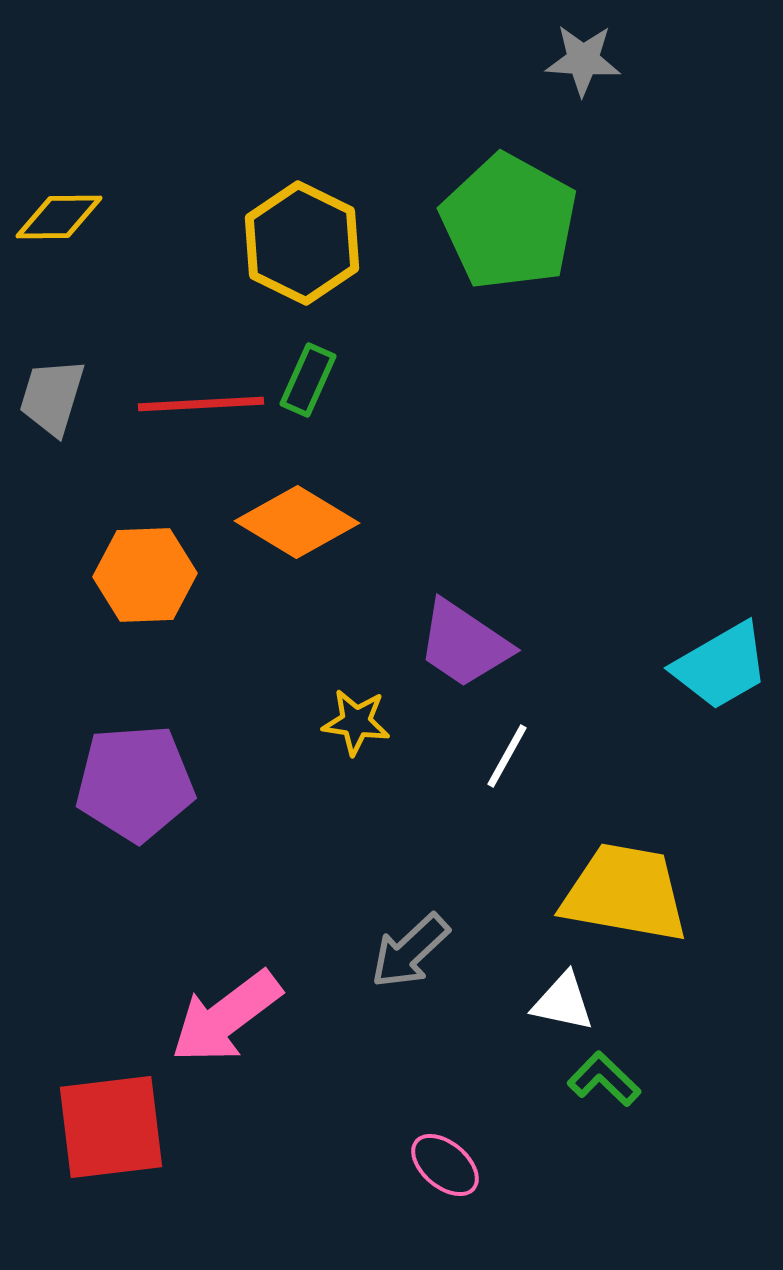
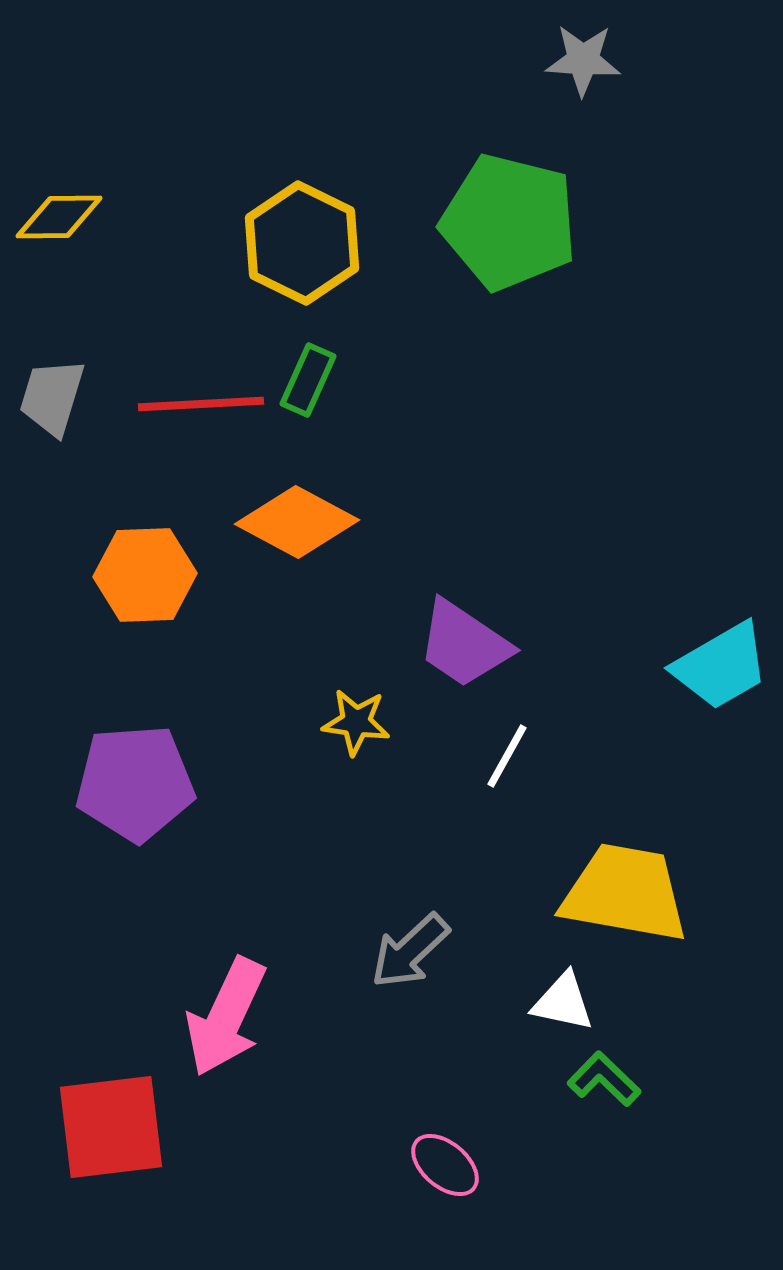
green pentagon: rotated 15 degrees counterclockwise
orange diamond: rotated 3 degrees counterclockwise
pink arrow: rotated 28 degrees counterclockwise
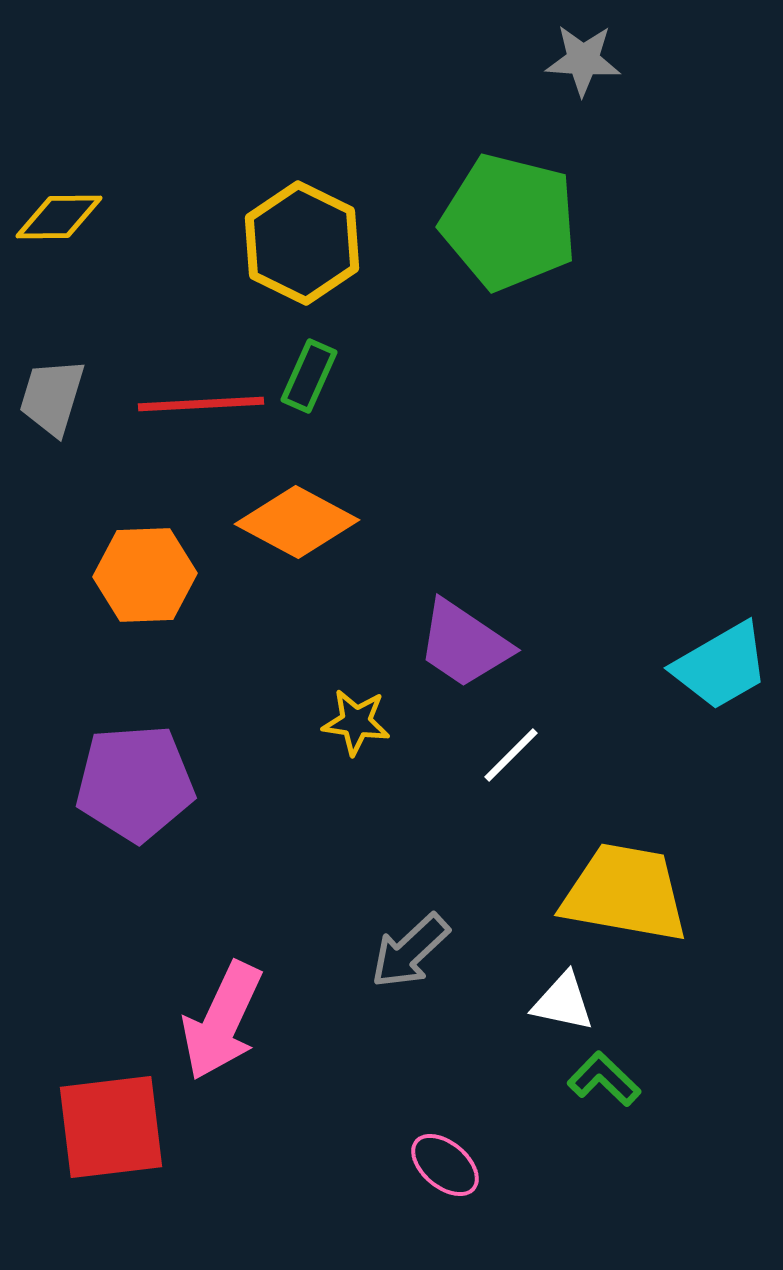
green rectangle: moved 1 px right, 4 px up
white line: moved 4 px right, 1 px up; rotated 16 degrees clockwise
pink arrow: moved 4 px left, 4 px down
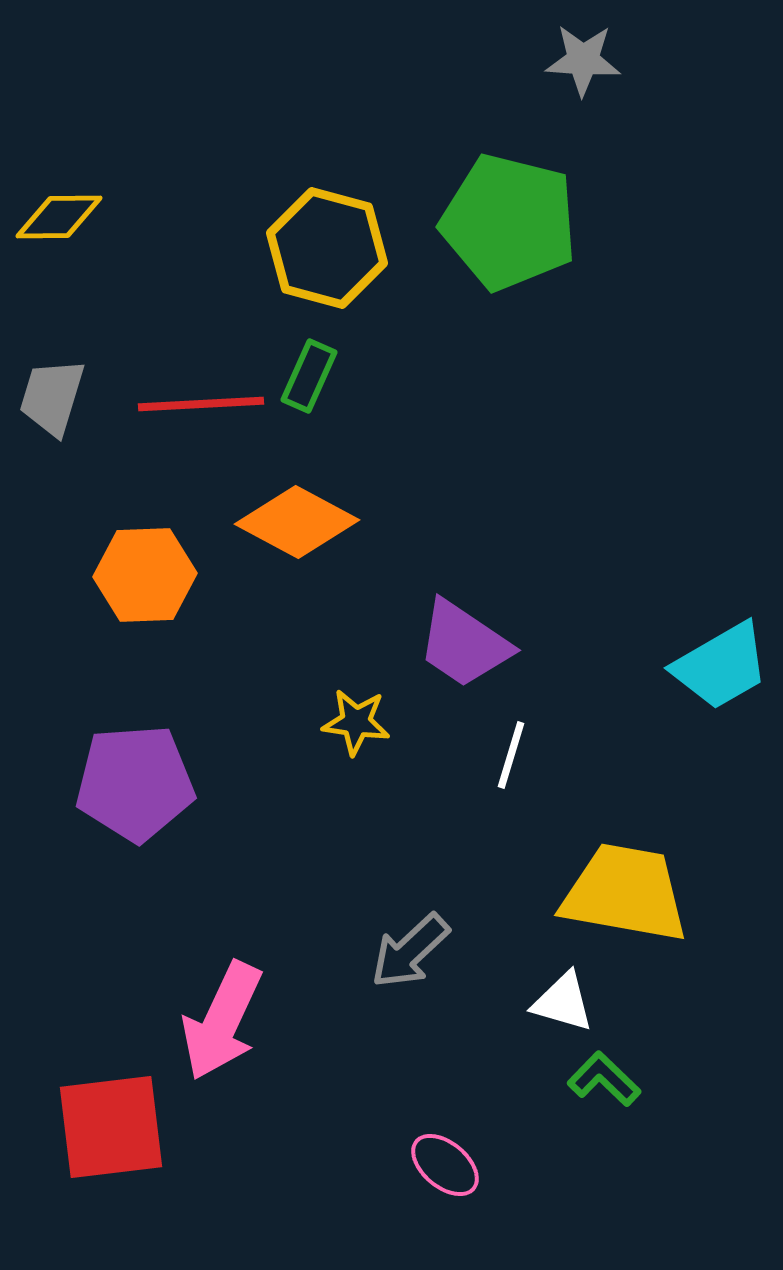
yellow hexagon: moved 25 px right, 5 px down; rotated 11 degrees counterclockwise
white line: rotated 28 degrees counterclockwise
white triangle: rotated 4 degrees clockwise
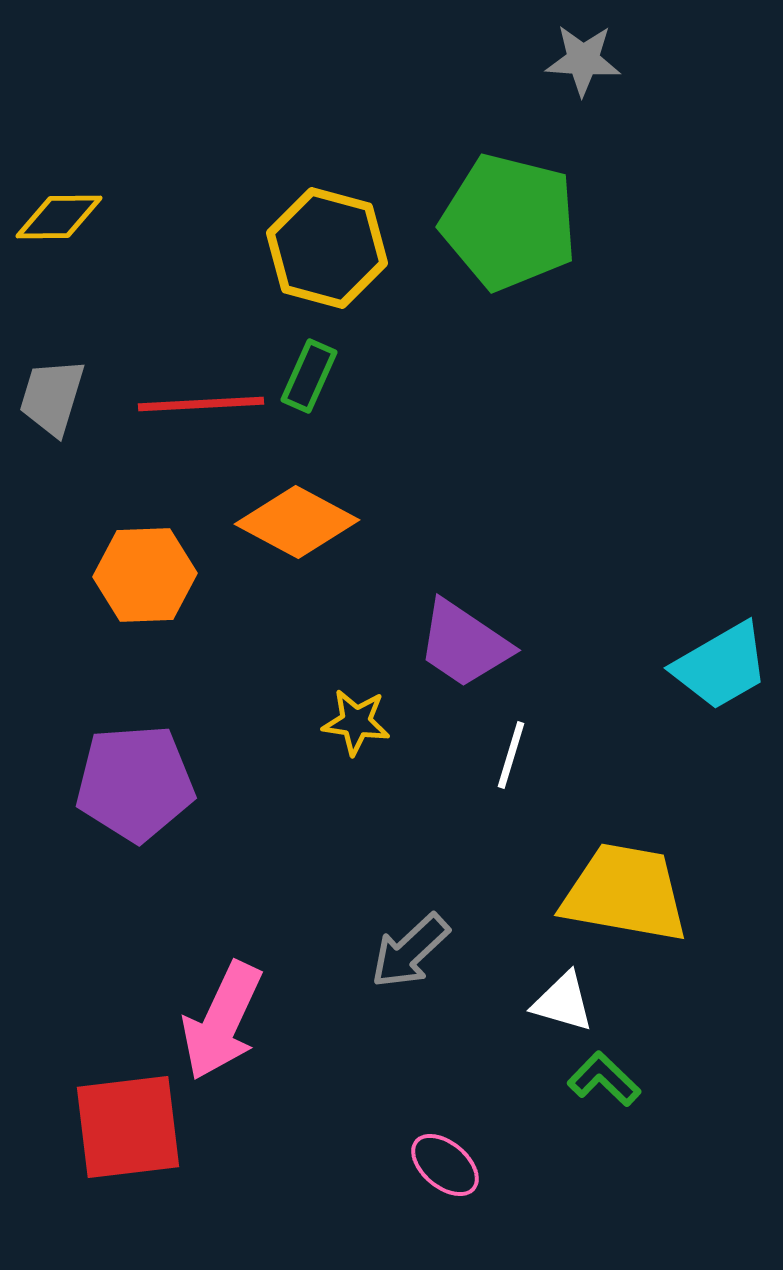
red square: moved 17 px right
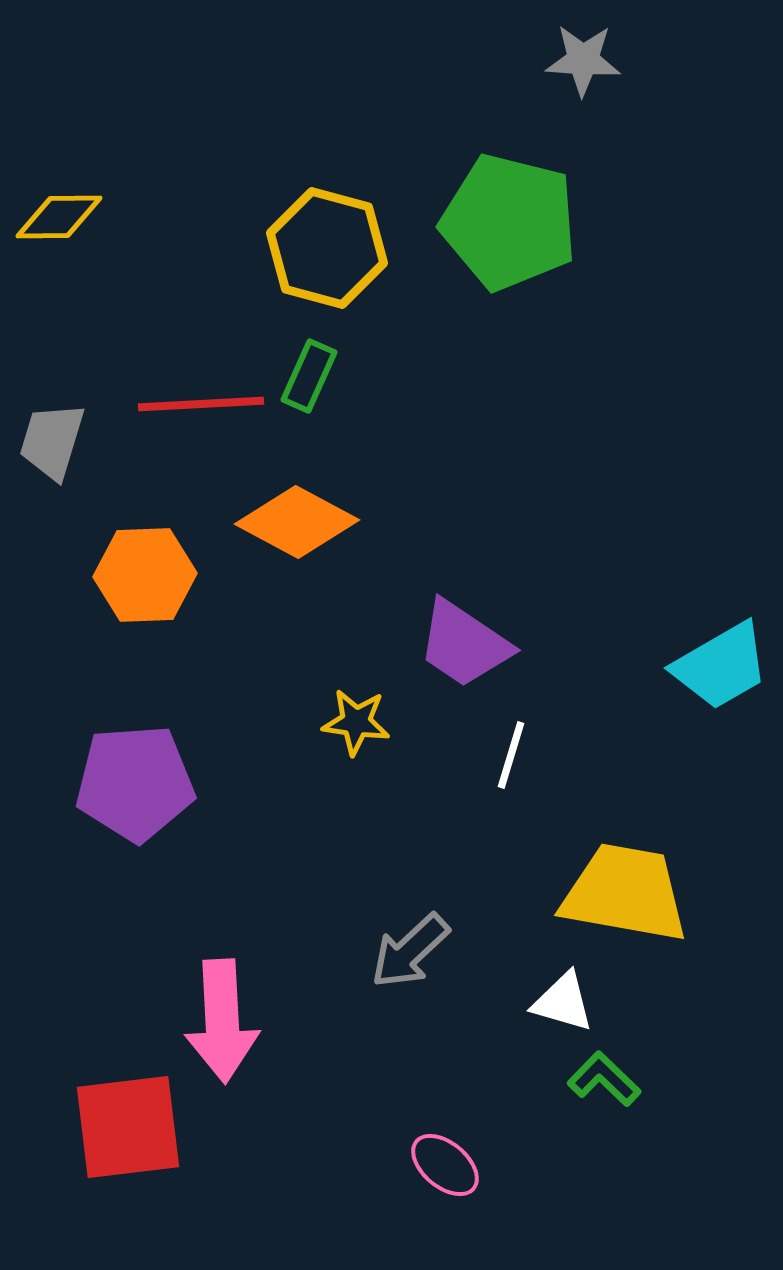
gray trapezoid: moved 44 px down
pink arrow: rotated 28 degrees counterclockwise
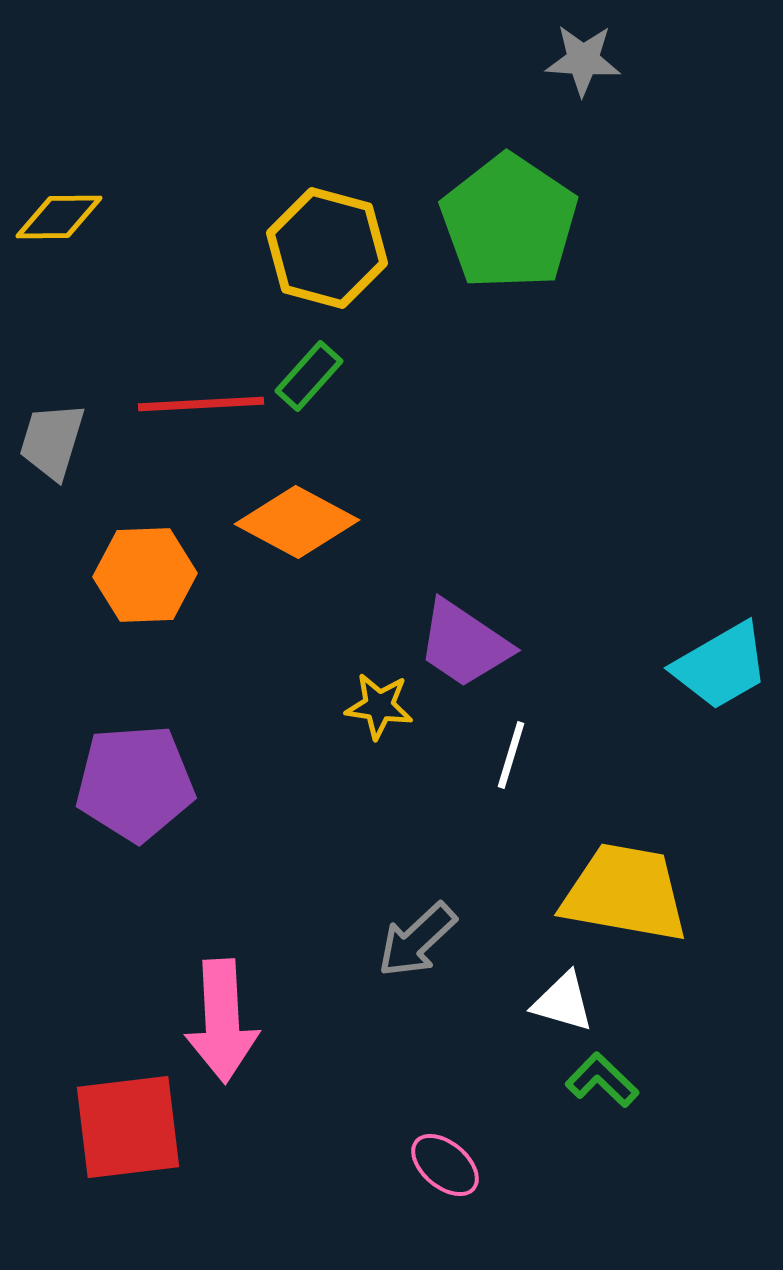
green pentagon: rotated 20 degrees clockwise
green rectangle: rotated 18 degrees clockwise
yellow star: moved 23 px right, 16 px up
gray arrow: moved 7 px right, 11 px up
green L-shape: moved 2 px left, 1 px down
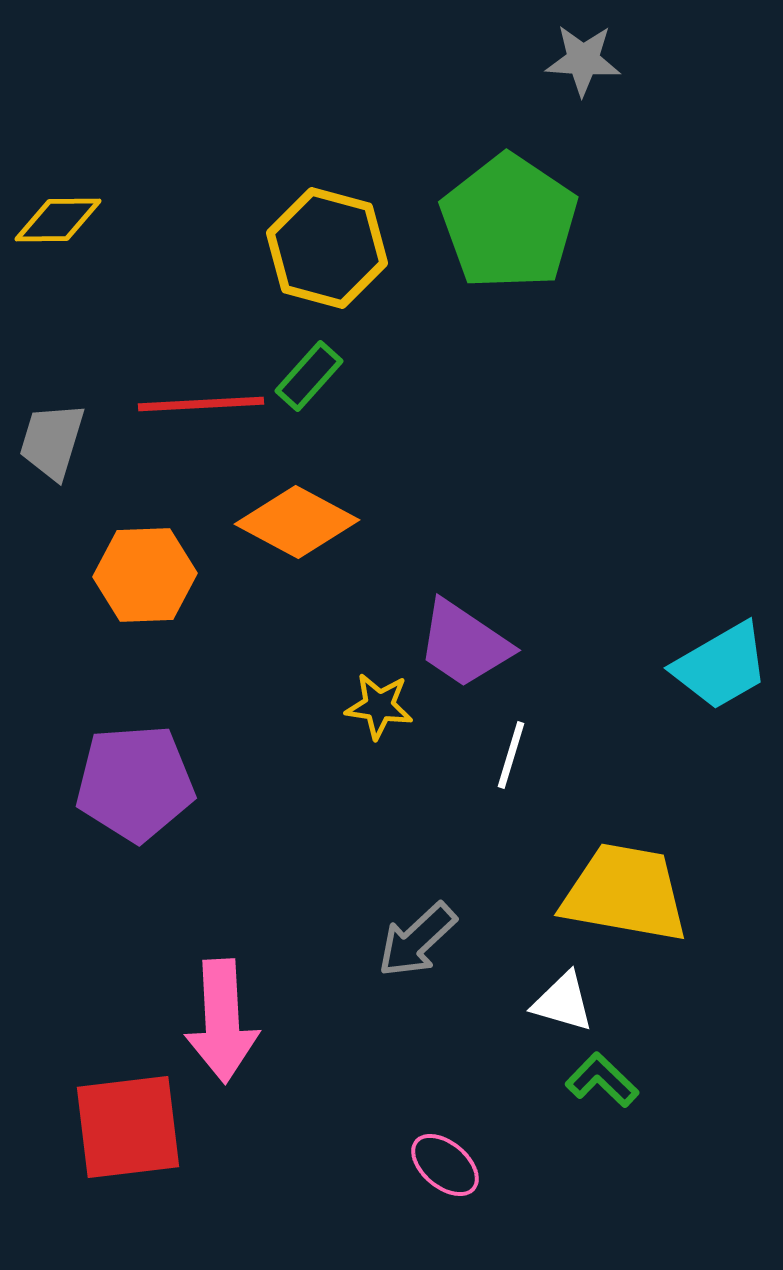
yellow diamond: moved 1 px left, 3 px down
